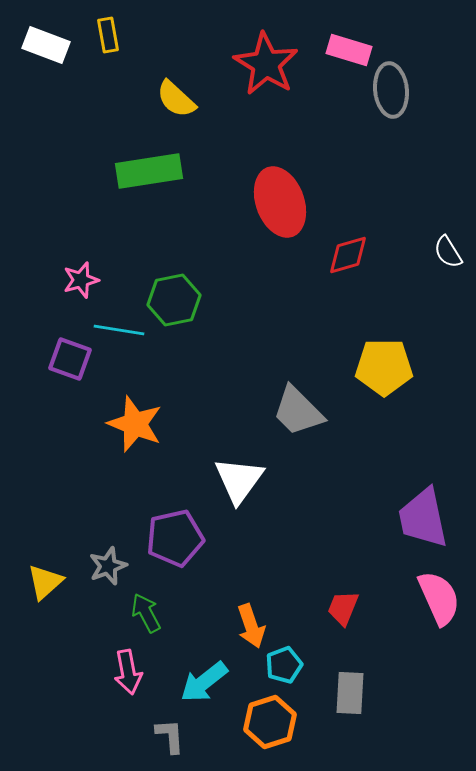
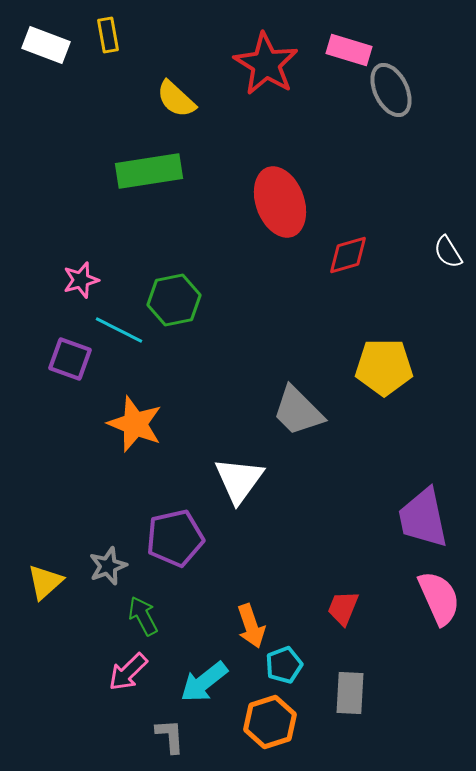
gray ellipse: rotated 20 degrees counterclockwise
cyan line: rotated 18 degrees clockwise
green arrow: moved 3 px left, 3 px down
pink arrow: rotated 57 degrees clockwise
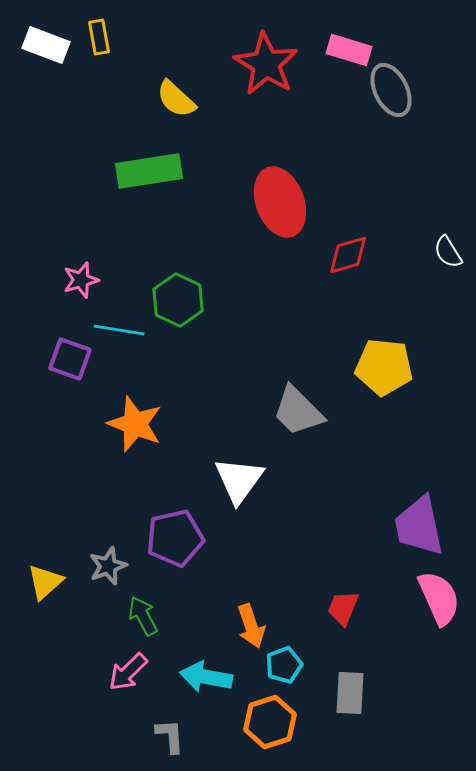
yellow rectangle: moved 9 px left, 2 px down
green hexagon: moved 4 px right; rotated 24 degrees counterclockwise
cyan line: rotated 18 degrees counterclockwise
yellow pentagon: rotated 6 degrees clockwise
purple trapezoid: moved 4 px left, 8 px down
cyan arrow: moved 2 px right, 5 px up; rotated 48 degrees clockwise
